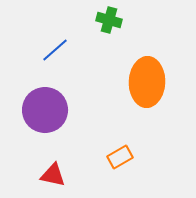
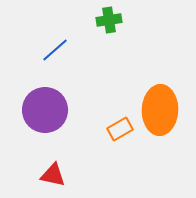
green cross: rotated 25 degrees counterclockwise
orange ellipse: moved 13 px right, 28 px down
orange rectangle: moved 28 px up
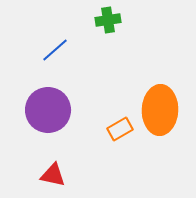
green cross: moved 1 px left
purple circle: moved 3 px right
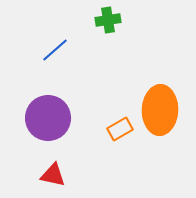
purple circle: moved 8 px down
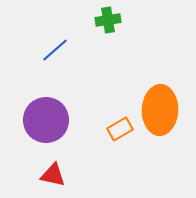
purple circle: moved 2 px left, 2 px down
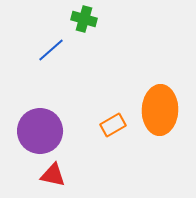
green cross: moved 24 px left, 1 px up; rotated 25 degrees clockwise
blue line: moved 4 px left
purple circle: moved 6 px left, 11 px down
orange rectangle: moved 7 px left, 4 px up
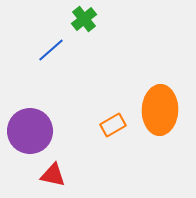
green cross: rotated 35 degrees clockwise
purple circle: moved 10 px left
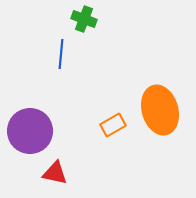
green cross: rotated 30 degrees counterclockwise
blue line: moved 10 px right, 4 px down; rotated 44 degrees counterclockwise
orange ellipse: rotated 18 degrees counterclockwise
red triangle: moved 2 px right, 2 px up
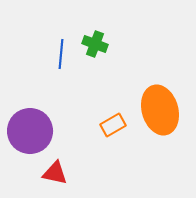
green cross: moved 11 px right, 25 px down
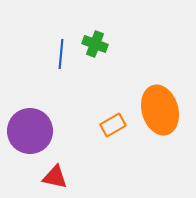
red triangle: moved 4 px down
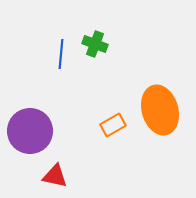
red triangle: moved 1 px up
